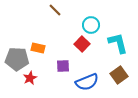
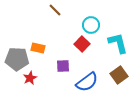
blue semicircle: rotated 15 degrees counterclockwise
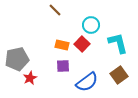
orange rectangle: moved 24 px right, 3 px up
gray pentagon: rotated 15 degrees counterclockwise
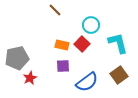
gray pentagon: moved 1 px up
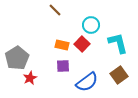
gray pentagon: rotated 20 degrees counterclockwise
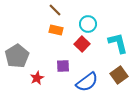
cyan circle: moved 3 px left, 1 px up
orange rectangle: moved 6 px left, 15 px up
gray pentagon: moved 2 px up
red star: moved 7 px right
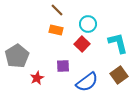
brown line: moved 2 px right
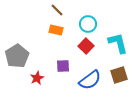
red square: moved 4 px right, 2 px down
brown square: rotated 18 degrees clockwise
blue semicircle: moved 3 px right, 2 px up
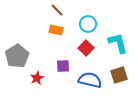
red square: moved 2 px down
blue semicircle: rotated 130 degrees counterclockwise
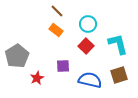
brown line: moved 1 px down
orange rectangle: rotated 24 degrees clockwise
cyan L-shape: moved 1 px down
red square: moved 2 px up
